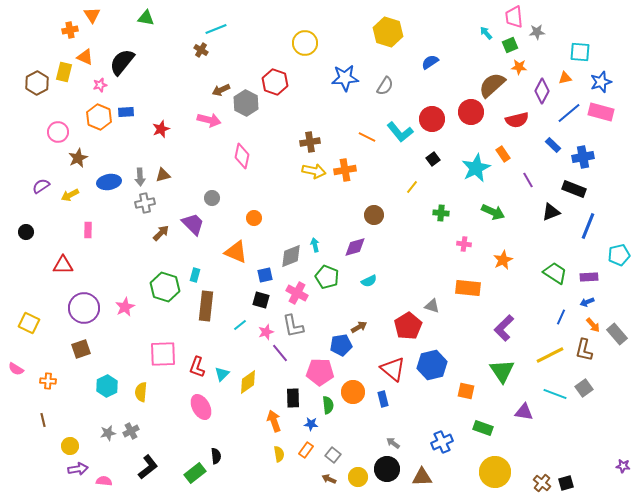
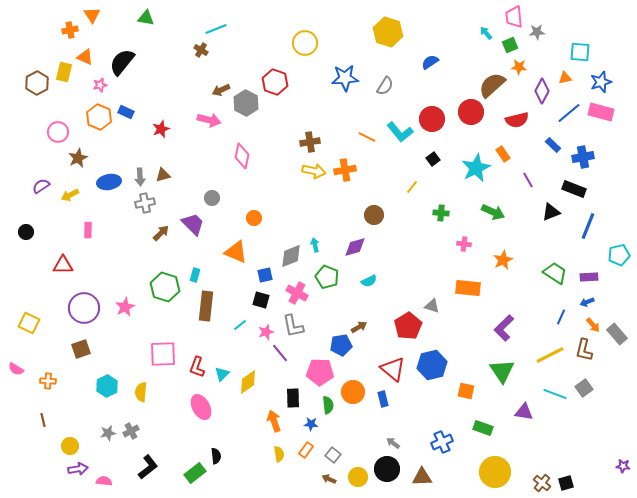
blue rectangle at (126, 112): rotated 28 degrees clockwise
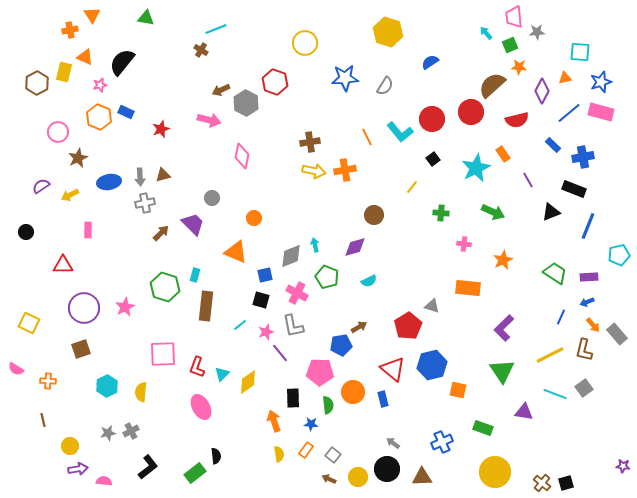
orange line at (367, 137): rotated 36 degrees clockwise
orange square at (466, 391): moved 8 px left, 1 px up
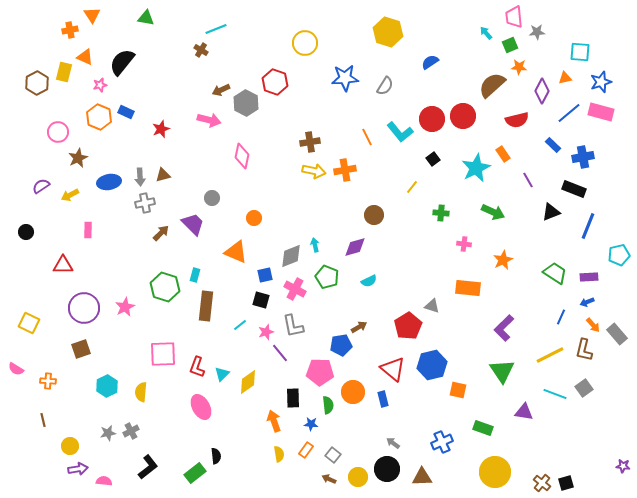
red circle at (471, 112): moved 8 px left, 4 px down
pink cross at (297, 293): moved 2 px left, 4 px up
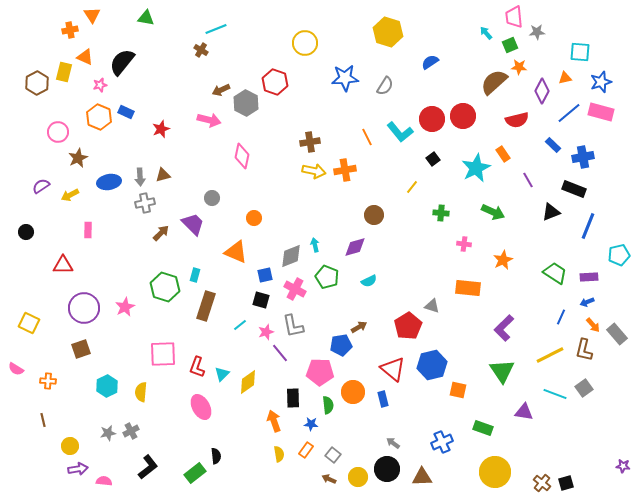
brown semicircle at (492, 85): moved 2 px right, 3 px up
brown rectangle at (206, 306): rotated 12 degrees clockwise
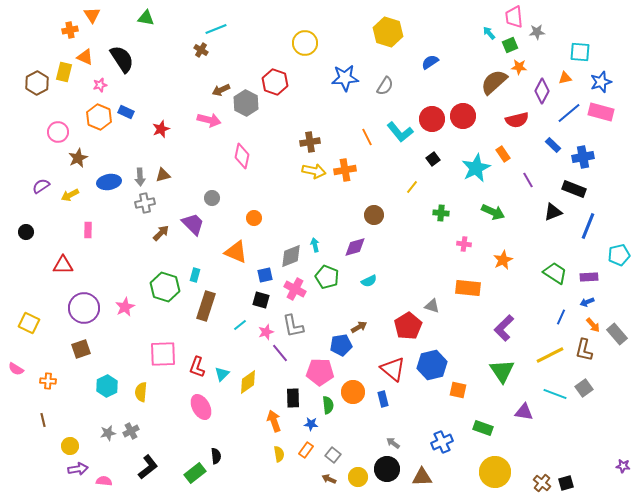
cyan arrow at (486, 33): moved 3 px right
black semicircle at (122, 62): moved 3 px up; rotated 108 degrees clockwise
black triangle at (551, 212): moved 2 px right
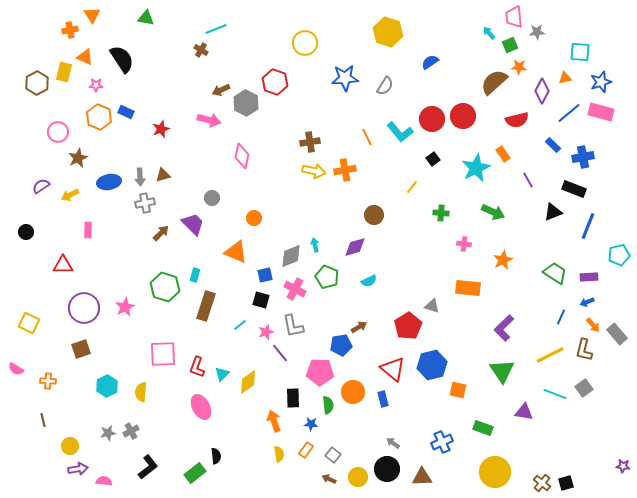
pink star at (100, 85): moved 4 px left; rotated 16 degrees clockwise
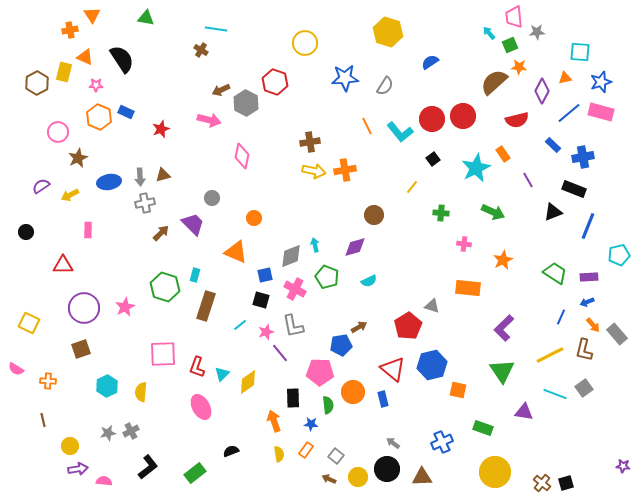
cyan line at (216, 29): rotated 30 degrees clockwise
orange line at (367, 137): moved 11 px up
gray square at (333, 455): moved 3 px right, 1 px down
black semicircle at (216, 456): moved 15 px right, 5 px up; rotated 105 degrees counterclockwise
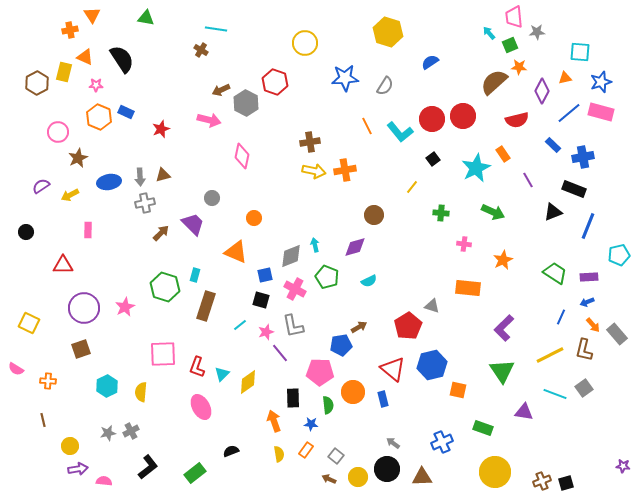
brown cross at (542, 483): moved 2 px up; rotated 30 degrees clockwise
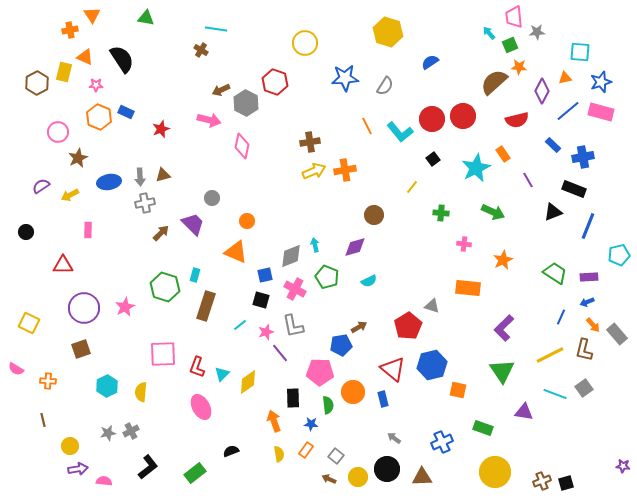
blue line at (569, 113): moved 1 px left, 2 px up
pink diamond at (242, 156): moved 10 px up
yellow arrow at (314, 171): rotated 35 degrees counterclockwise
orange circle at (254, 218): moved 7 px left, 3 px down
gray arrow at (393, 443): moved 1 px right, 5 px up
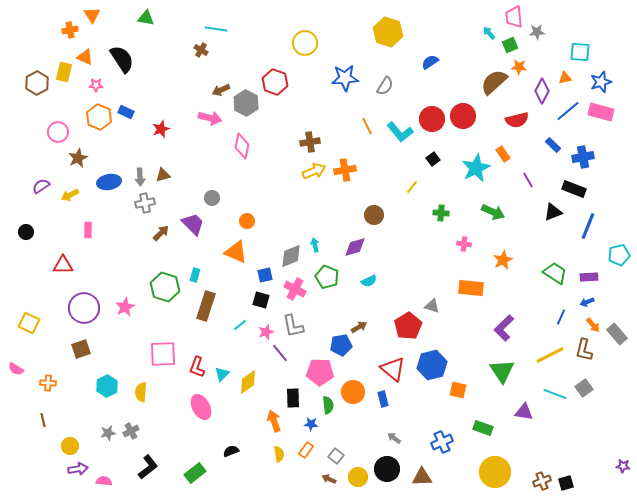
pink arrow at (209, 120): moved 1 px right, 2 px up
orange rectangle at (468, 288): moved 3 px right
orange cross at (48, 381): moved 2 px down
